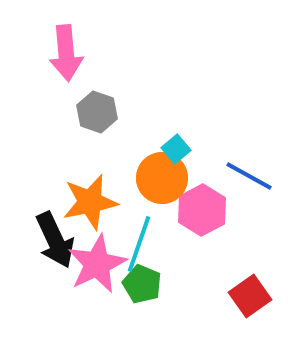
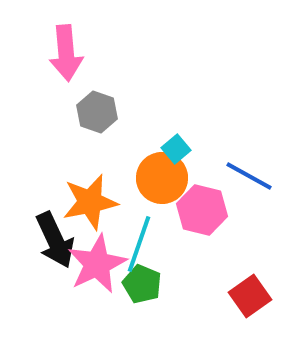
pink hexagon: rotated 18 degrees counterclockwise
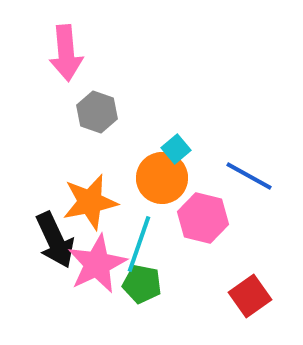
pink hexagon: moved 1 px right, 8 px down
green pentagon: rotated 12 degrees counterclockwise
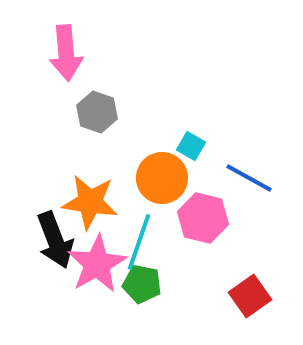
cyan square: moved 15 px right, 3 px up; rotated 20 degrees counterclockwise
blue line: moved 2 px down
orange star: rotated 20 degrees clockwise
black arrow: rotated 4 degrees clockwise
cyan line: moved 2 px up
pink star: rotated 4 degrees counterclockwise
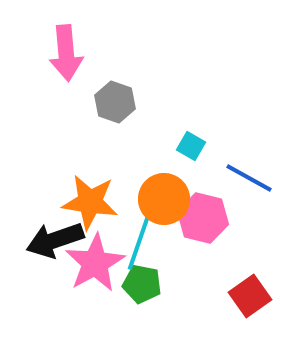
gray hexagon: moved 18 px right, 10 px up
orange circle: moved 2 px right, 21 px down
black arrow: rotated 92 degrees clockwise
pink star: moved 2 px left, 1 px up
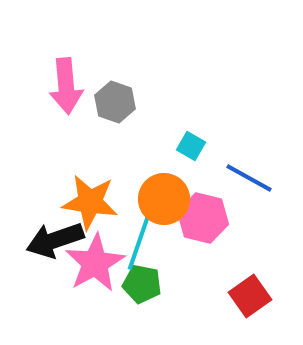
pink arrow: moved 33 px down
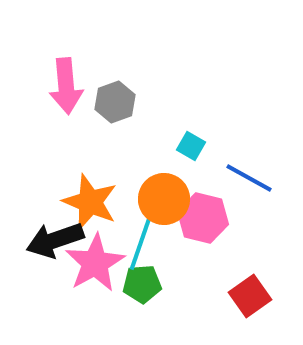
gray hexagon: rotated 21 degrees clockwise
orange star: rotated 14 degrees clockwise
cyan line: moved 2 px right
green pentagon: rotated 15 degrees counterclockwise
